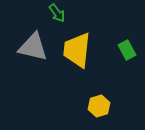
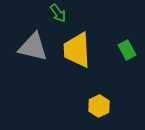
green arrow: moved 1 px right
yellow trapezoid: rotated 9 degrees counterclockwise
yellow hexagon: rotated 10 degrees counterclockwise
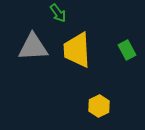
gray triangle: rotated 16 degrees counterclockwise
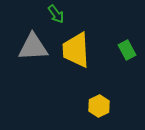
green arrow: moved 2 px left, 1 px down
yellow trapezoid: moved 1 px left
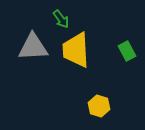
green arrow: moved 5 px right, 5 px down
green rectangle: moved 1 px down
yellow hexagon: rotated 15 degrees counterclockwise
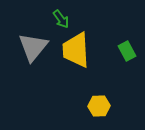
gray triangle: rotated 48 degrees counterclockwise
yellow hexagon: rotated 20 degrees counterclockwise
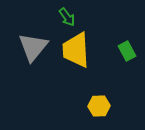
green arrow: moved 6 px right, 2 px up
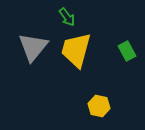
yellow trapezoid: rotated 18 degrees clockwise
yellow hexagon: rotated 15 degrees clockwise
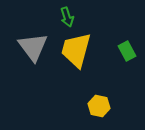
green arrow: rotated 18 degrees clockwise
gray triangle: rotated 16 degrees counterclockwise
